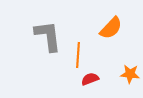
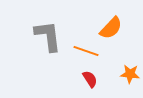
orange line: moved 8 px right, 4 px up; rotated 75 degrees counterclockwise
red semicircle: rotated 78 degrees clockwise
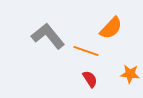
gray L-shape: rotated 32 degrees counterclockwise
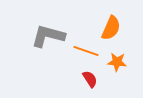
orange semicircle: rotated 20 degrees counterclockwise
gray L-shape: rotated 36 degrees counterclockwise
orange star: moved 13 px left, 12 px up
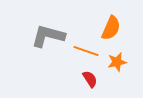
orange star: rotated 18 degrees counterclockwise
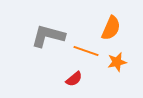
red semicircle: moved 16 px left; rotated 84 degrees clockwise
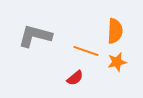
orange semicircle: moved 4 px right, 3 px down; rotated 20 degrees counterclockwise
gray L-shape: moved 13 px left
red semicircle: moved 1 px right, 1 px up
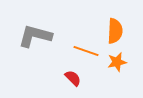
red semicircle: moved 2 px left; rotated 96 degrees counterclockwise
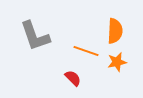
gray L-shape: rotated 124 degrees counterclockwise
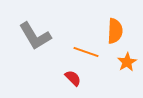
gray L-shape: rotated 12 degrees counterclockwise
orange line: moved 1 px down
orange star: moved 10 px right; rotated 18 degrees counterclockwise
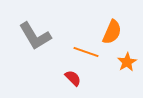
orange semicircle: moved 3 px left, 1 px down; rotated 20 degrees clockwise
